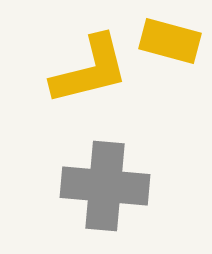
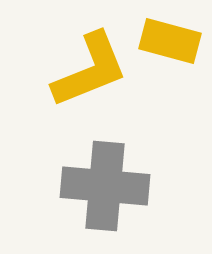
yellow L-shape: rotated 8 degrees counterclockwise
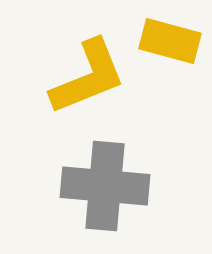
yellow L-shape: moved 2 px left, 7 px down
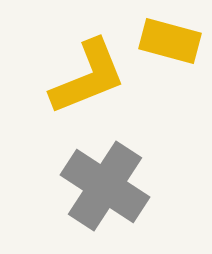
gray cross: rotated 28 degrees clockwise
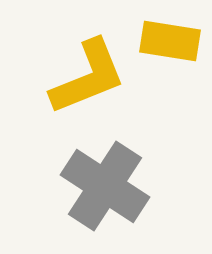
yellow rectangle: rotated 6 degrees counterclockwise
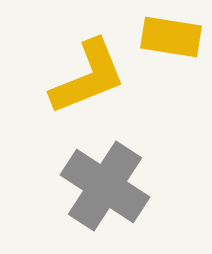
yellow rectangle: moved 1 px right, 4 px up
